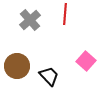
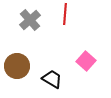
black trapezoid: moved 3 px right, 3 px down; rotated 15 degrees counterclockwise
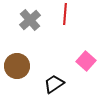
black trapezoid: moved 2 px right, 5 px down; rotated 65 degrees counterclockwise
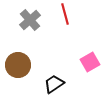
red line: rotated 20 degrees counterclockwise
pink square: moved 4 px right, 1 px down; rotated 18 degrees clockwise
brown circle: moved 1 px right, 1 px up
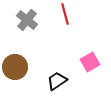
gray cross: moved 3 px left; rotated 10 degrees counterclockwise
brown circle: moved 3 px left, 2 px down
black trapezoid: moved 3 px right, 3 px up
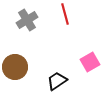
gray cross: rotated 20 degrees clockwise
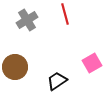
pink square: moved 2 px right, 1 px down
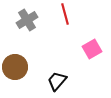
pink square: moved 14 px up
black trapezoid: rotated 15 degrees counterclockwise
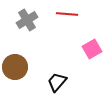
red line: moved 2 px right; rotated 70 degrees counterclockwise
black trapezoid: moved 1 px down
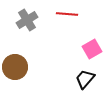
black trapezoid: moved 28 px right, 3 px up
